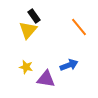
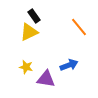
yellow triangle: moved 1 px right, 2 px down; rotated 24 degrees clockwise
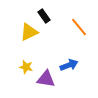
black rectangle: moved 10 px right
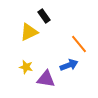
orange line: moved 17 px down
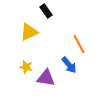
black rectangle: moved 2 px right, 5 px up
orange line: rotated 12 degrees clockwise
blue arrow: rotated 72 degrees clockwise
purple triangle: moved 1 px up
